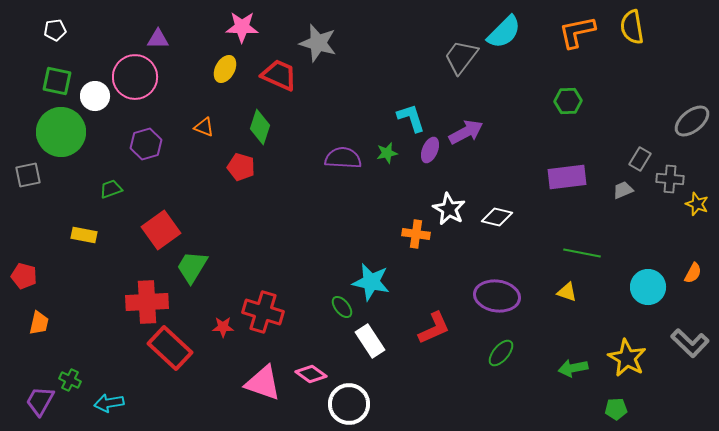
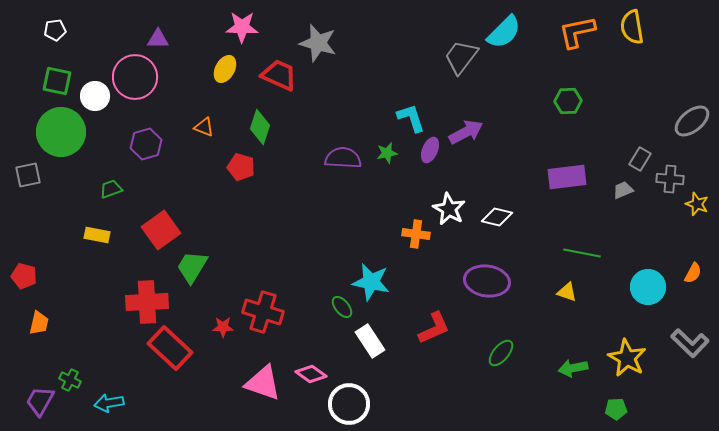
yellow rectangle at (84, 235): moved 13 px right
purple ellipse at (497, 296): moved 10 px left, 15 px up
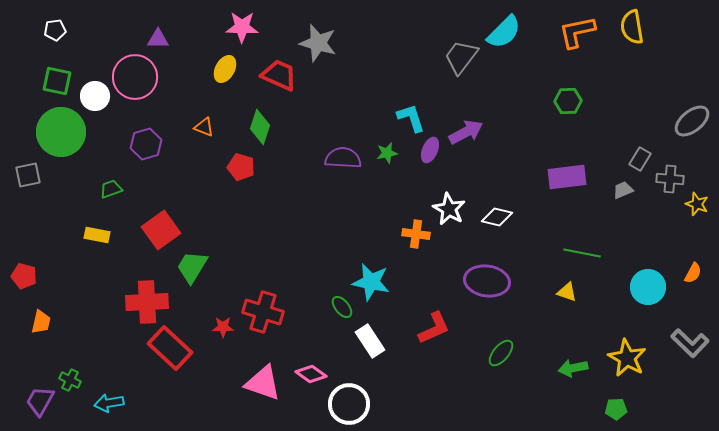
orange trapezoid at (39, 323): moved 2 px right, 1 px up
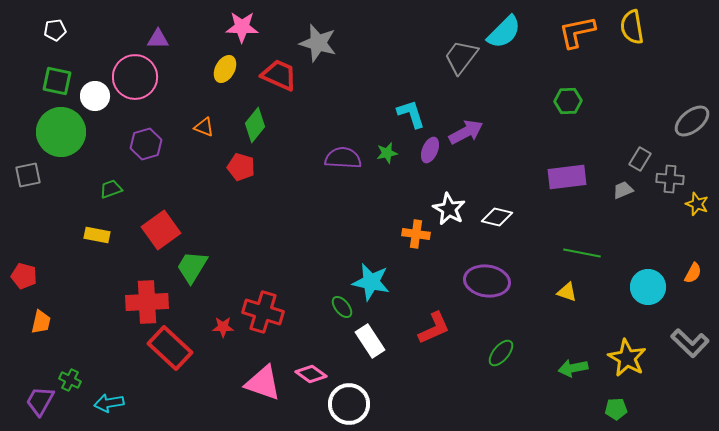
cyan L-shape at (411, 118): moved 4 px up
green diamond at (260, 127): moved 5 px left, 2 px up; rotated 20 degrees clockwise
